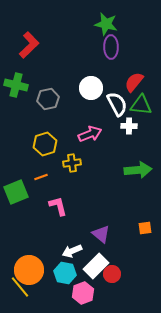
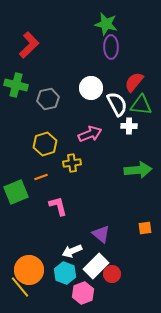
cyan hexagon: rotated 10 degrees clockwise
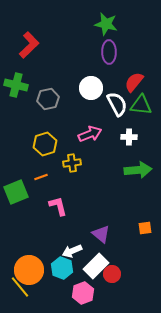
purple ellipse: moved 2 px left, 5 px down
white cross: moved 11 px down
cyan hexagon: moved 3 px left, 5 px up
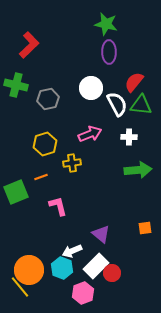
red circle: moved 1 px up
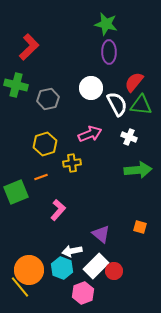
red L-shape: moved 2 px down
white cross: rotated 21 degrees clockwise
pink L-shape: moved 4 px down; rotated 55 degrees clockwise
orange square: moved 5 px left, 1 px up; rotated 24 degrees clockwise
white arrow: rotated 12 degrees clockwise
red circle: moved 2 px right, 2 px up
